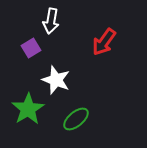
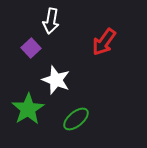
purple square: rotated 12 degrees counterclockwise
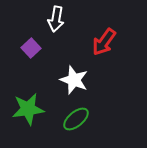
white arrow: moved 5 px right, 2 px up
white star: moved 18 px right
green star: rotated 24 degrees clockwise
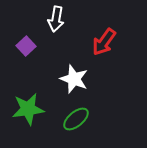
purple square: moved 5 px left, 2 px up
white star: moved 1 px up
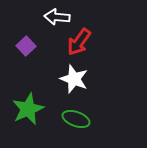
white arrow: moved 1 px right, 2 px up; rotated 85 degrees clockwise
red arrow: moved 25 px left
green star: rotated 16 degrees counterclockwise
green ellipse: rotated 60 degrees clockwise
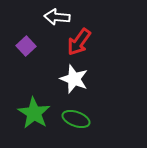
green star: moved 6 px right, 4 px down; rotated 16 degrees counterclockwise
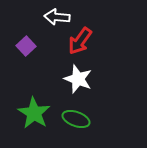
red arrow: moved 1 px right, 1 px up
white star: moved 4 px right
